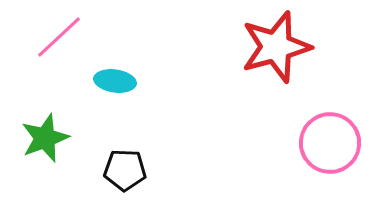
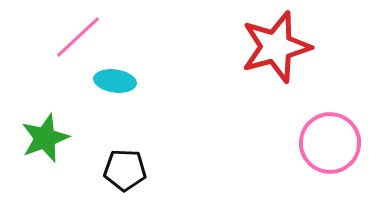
pink line: moved 19 px right
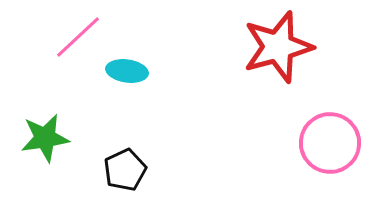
red star: moved 2 px right
cyan ellipse: moved 12 px right, 10 px up
green star: rotated 12 degrees clockwise
black pentagon: rotated 27 degrees counterclockwise
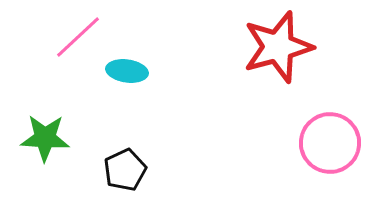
green star: rotated 12 degrees clockwise
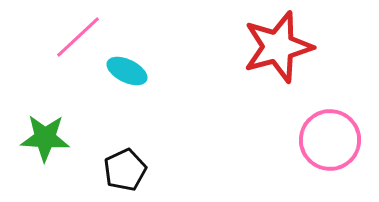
cyan ellipse: rotated 18 degrees clockwise
pink circle: moved 3 px up
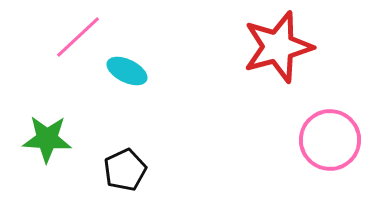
green star: moved 2 px right, 1 px down
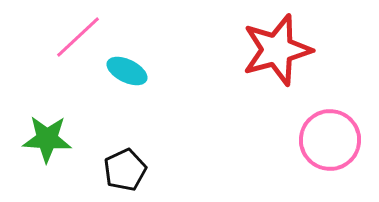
red star: moved 1 px left, 3 px down
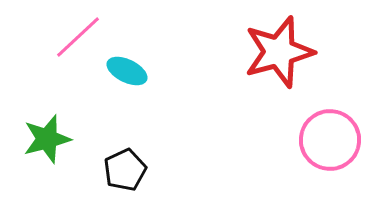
red star: moved 2 px right, 2 px down
green star: rotated 18 degrees counterclockwise
